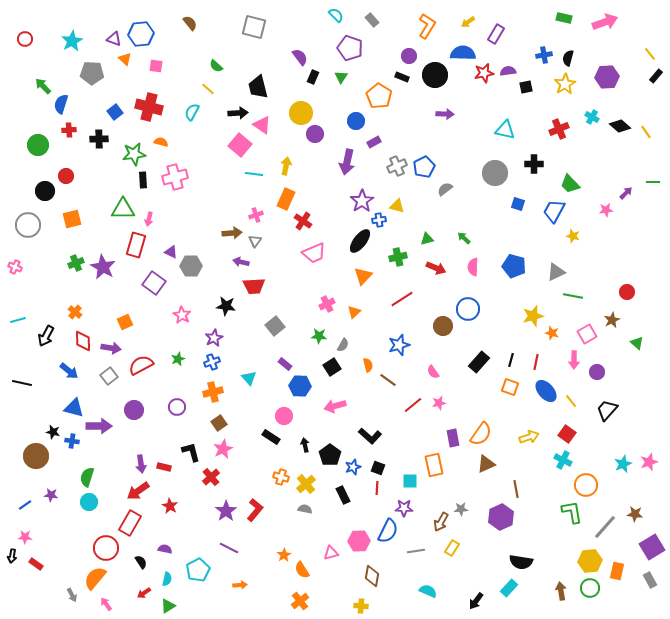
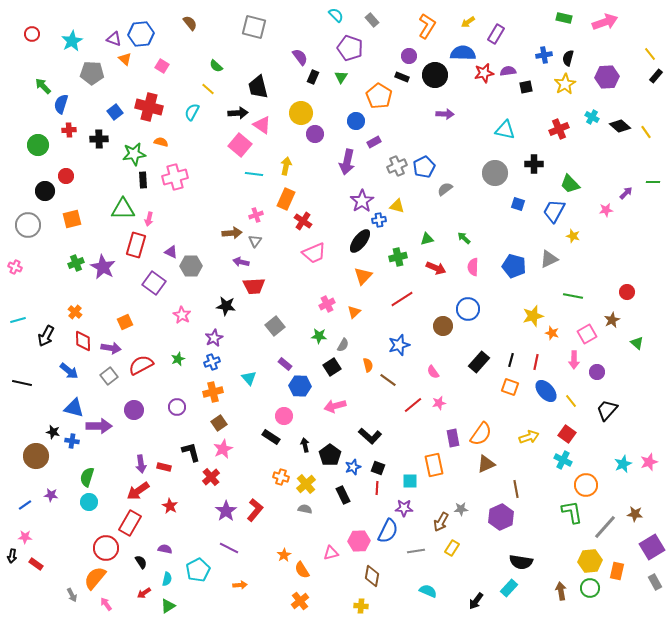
red circle at (25, 39): moved 7 px right, 5 px up
pink square at (156, 66): moved 6 px right; rotated 24 degrees clockwise
gray triangle at (556, 272): moved 7 px left, 13 px up
gray rectangle at (650, 580): moved 5 px right, 2 px down
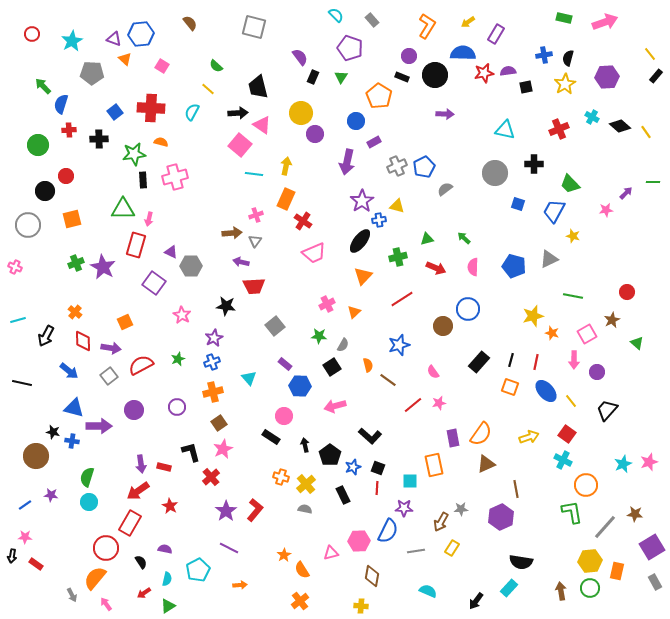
red cross at (149, 107): moved 2 px right, 1 px down; rotated 12 degrees counterclockwise
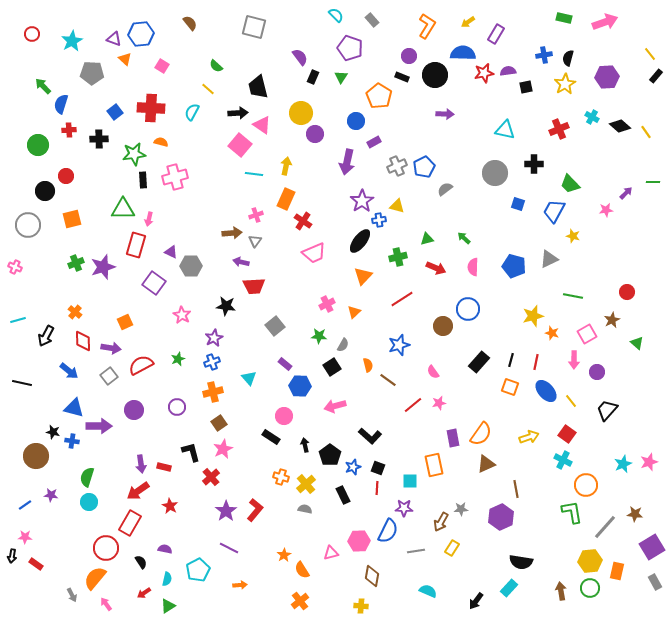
purple star at (103, 267): rotated 25 degrees clockwise
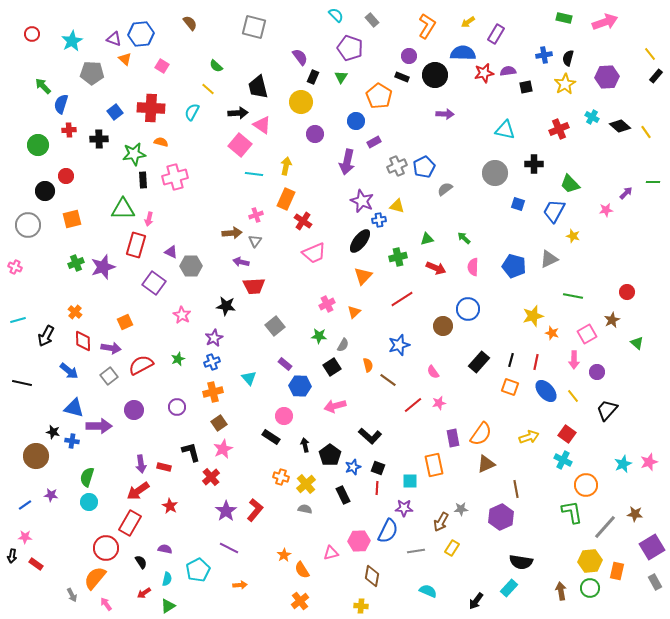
yellow circle at (301, 113): moved 11 px up
purple star at (362, 201): rotated 15 degrees counterclockwise
yellow line at (571, 401): moved 2 px right, 5 px up
